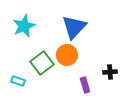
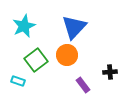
green square: moved 6 px left, 3 px up
purple rectangle: moved 2 px left; rotated 21 degrees counterclockwise
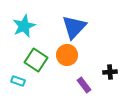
green square: rotated 20 degrees counterclockwise
purple rectangle: moved 1 px right
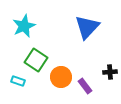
blue triangle: moved 13 px right
orange circle: moved 6 px left, 22 px down
purple rectangle: moved 1 px right, 1 px down
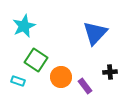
blue triangle: moved 8 px right, 6 px down
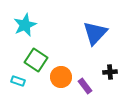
cyan star: moved 1 px right, 1 px up
